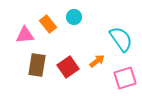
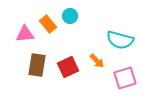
cyan circle: moved 4 px left, 1 px up
pink triangle: moved 1 px up
cyan semicircle: moved 1 px left, 1 px down; rotated 140 degrees clockwise
orange arrow: rotated 84 degrees clockwise
red square: rotated 10 degrees clockwise
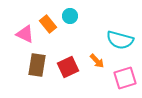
pink triangle: rotated 30 degrees clockwise
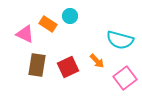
orange rectangle: rotated 18 degrees counterclockwise
pink square: rotated 20 degrees counterclockwise
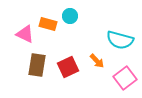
orange rectangle: rotated 18 degrees counterclockwise
